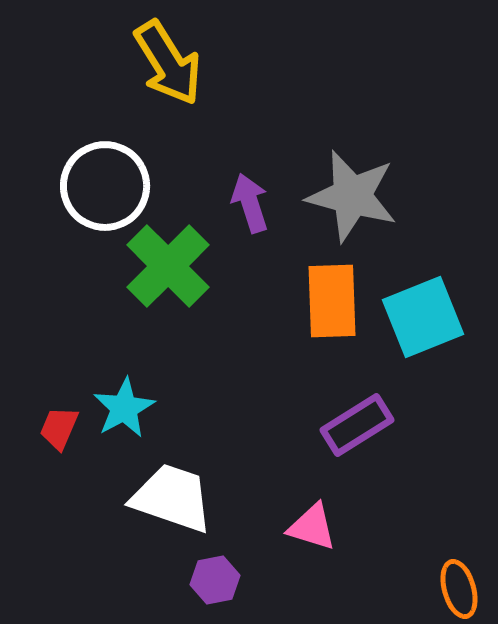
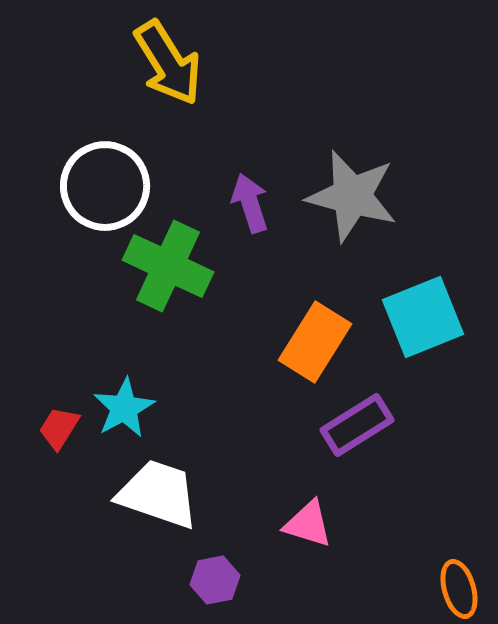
green cross: rotated 20 degrees counterclockwise
orange rectangle: moved 17 px left, 41 px down; rotated 34 degrees clockwise
red trapezoid: rotated 9 degrees clockwise
white trapezoid: moved 14 px left, 4 px up
pink triangle: moved 4 px left, 3 px up
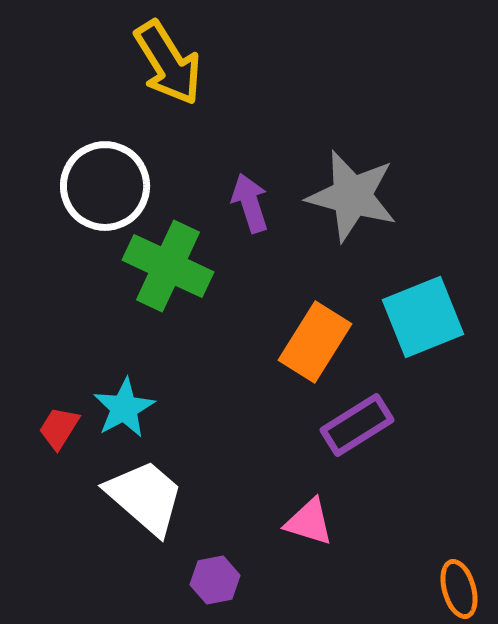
white trapezoid: moved 13 px left, 3 px down; rotated 22 degrees clockwise
pink triangle: moved 1 px right, 2 px up
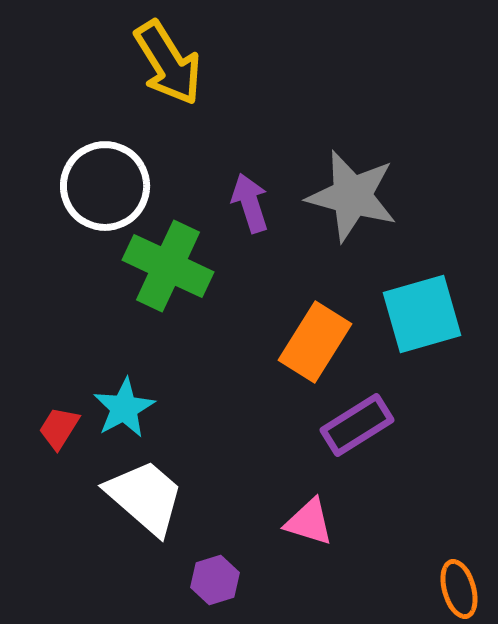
cyan square: moved 1 px left, 3 px up; rotated 6 degrees clockwise
purple hexagon: rotated 6 degrees counterclockwise
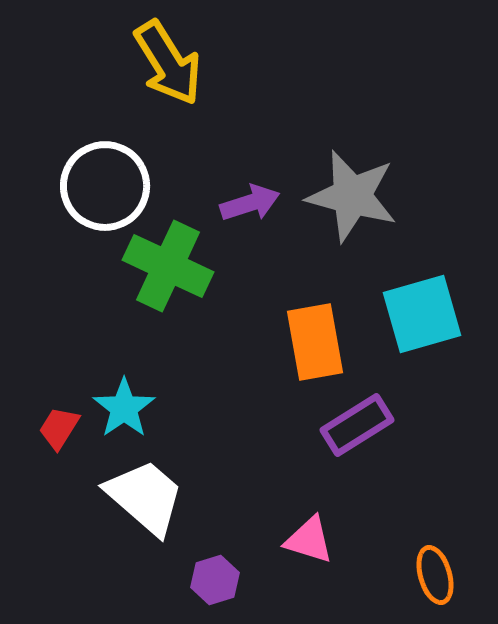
purple arrow: rotated 90 degrees clockwise
orange rectangle: rotated 42 degrees counterclockwise
cyan star: rotated 6 degrees counterclockwise
pink triangle: moved 18 px down
orange ellipse: moved 24 px left, 14 px up
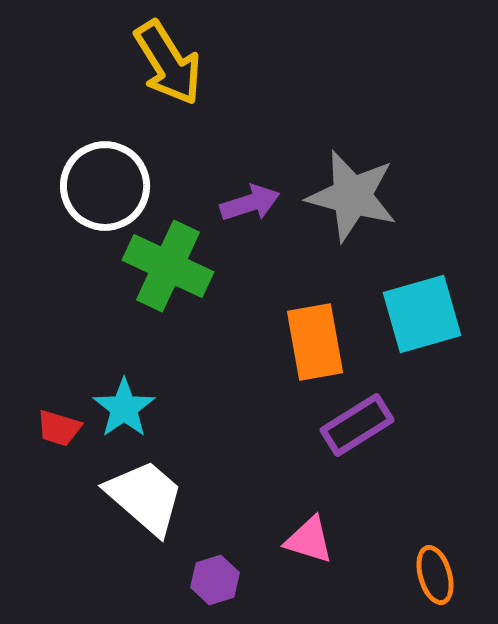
red trapezoid: rotated 105 degrees counterclockwise
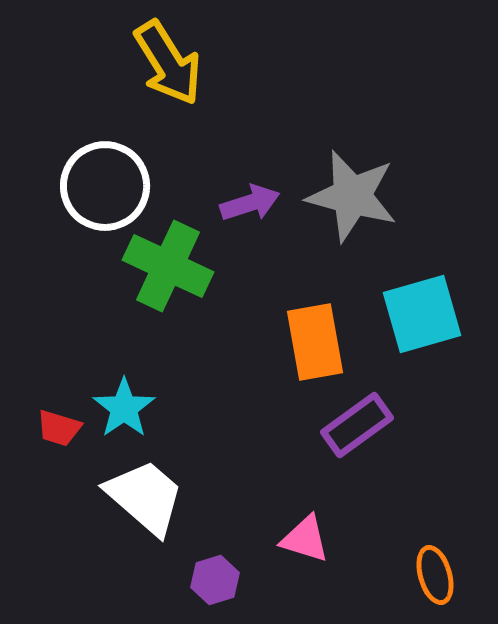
purple rectangle: rotated 4 degrees counterclockwise
pink triangle: moved 4 px left, 1 px up
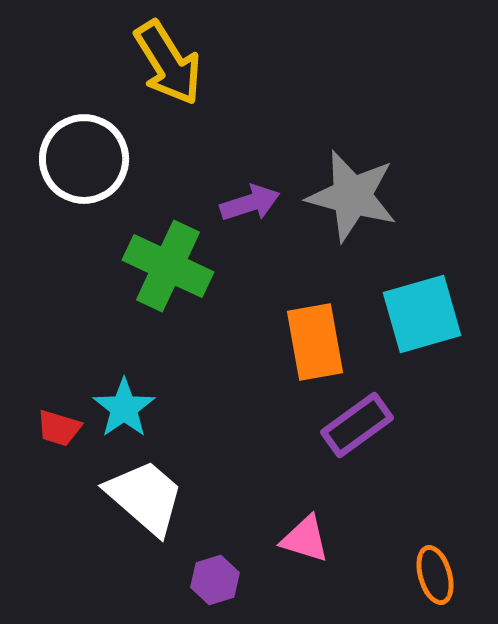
white circle: moved 21 px left, 27 px up
